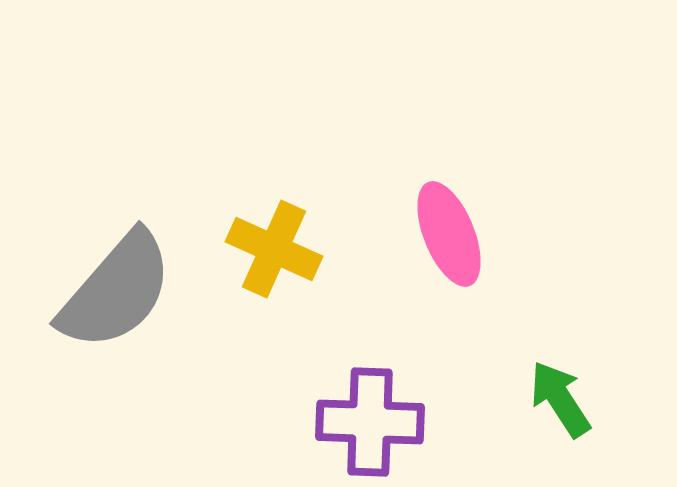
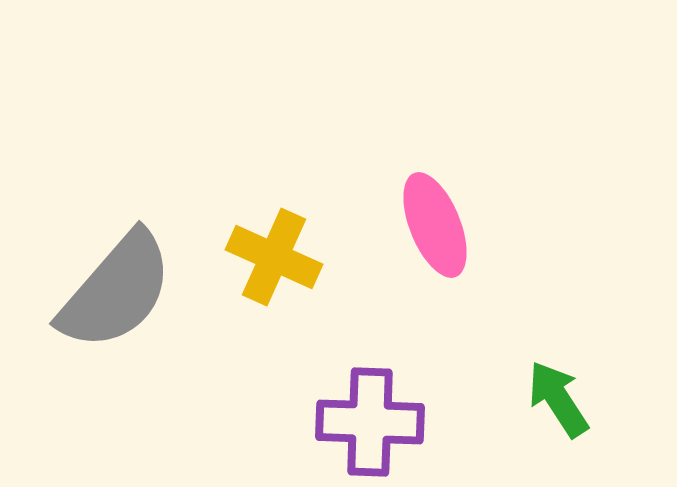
pink ellipse: moved 14 px left, 9 px up
yellow cross: moved 8 px down
green arrow: moved 2 px left
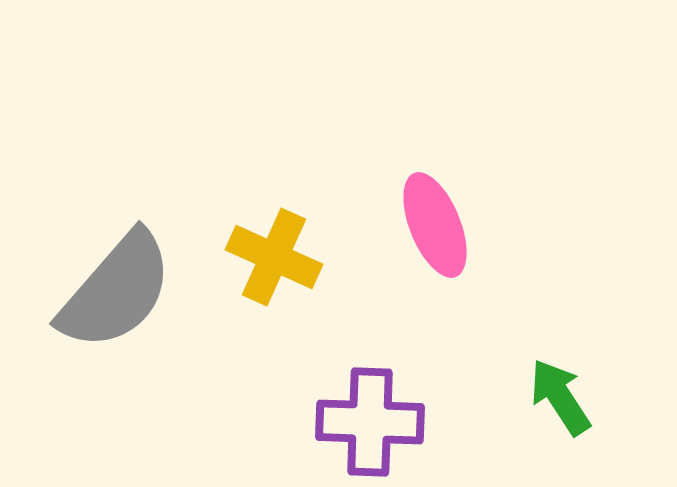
green arrow: moved 2 px right, 2 px up
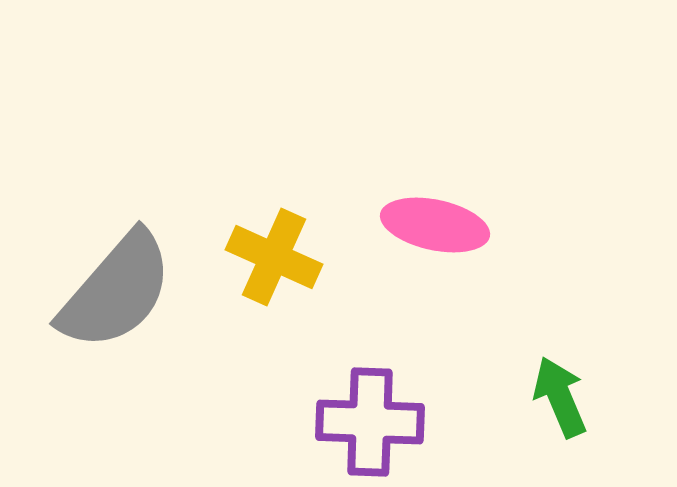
pink ellipse: rotated 56 degrees counterclockwise
green arrow: rotated 10 degrees clockwise
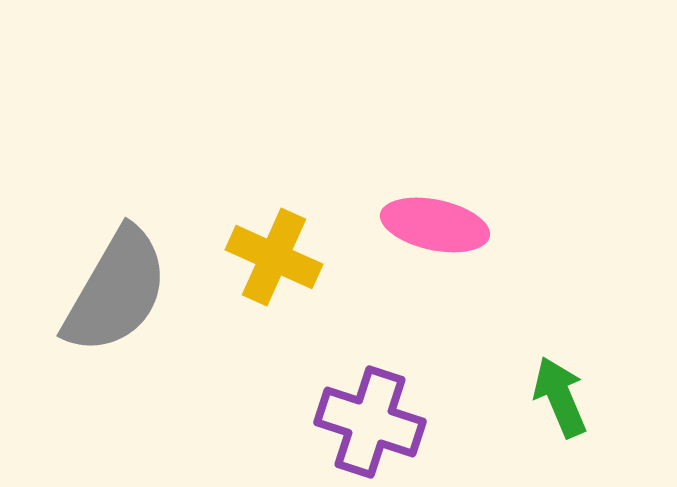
gray semicircle: rotated 11 degrees counterclockwise
purple cross: rotated 16 degrees clockwise
